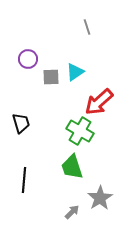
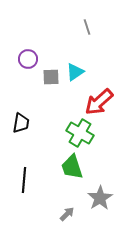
black trapezoid: rotated 25 degrees clockwise
green cross: moved 2 px down
gray arrow: moved 5 px left, 2 px down
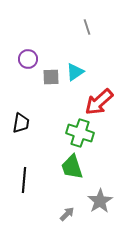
green cross: rotated 12 degrees counterclockwise
gray star: moved 3 px down
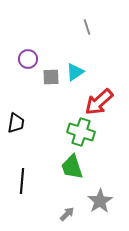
black trapezoid: moved 5 px left
green cross: moved 1 px right, 1 px up
black line: moved 2 px left, 1 px down
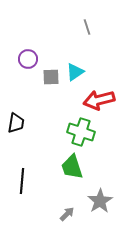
red arrow: moved 2 px up; rotated 28 degrees clockwise
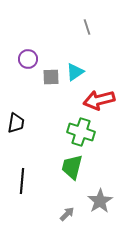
green trapezoid: rotated 32 degrees clockwise
